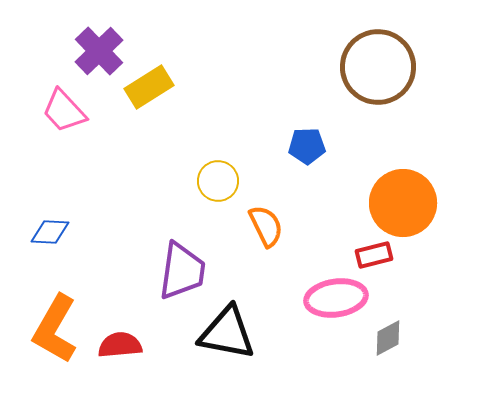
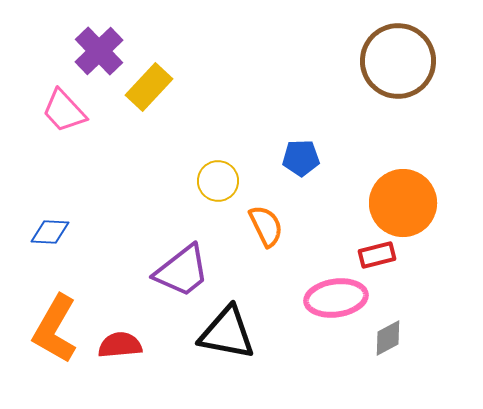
brown circle: moved 20 px right, 6 px up
yellow rectangle: rotated 15 degrees counterclockwise
blue pentagon: moved 6 px left, 12 px down
red rectangle: moved 3 px right
purple trapezoid: rotated 44 degrees clockwise
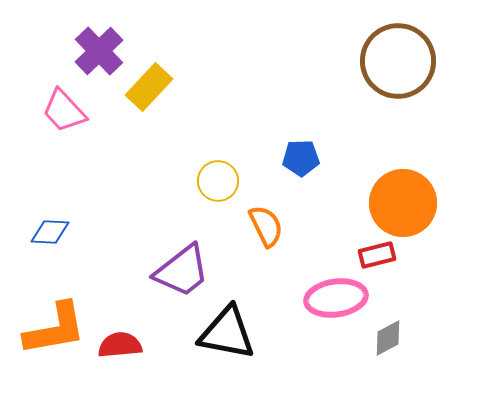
orange L-shape: rotated 130 degrees counterclockwise
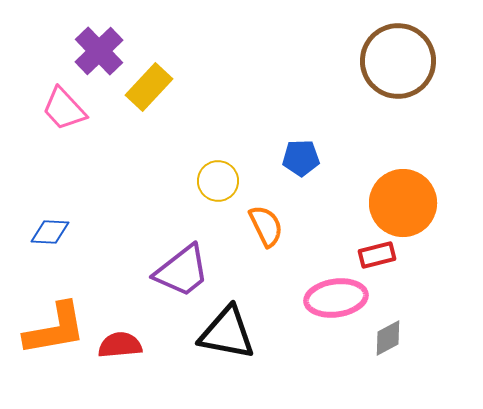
pink trapezoid: moved 2 px up
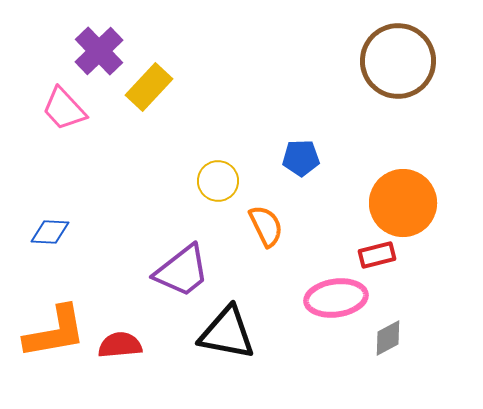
orange L-shape: moved 3 px down
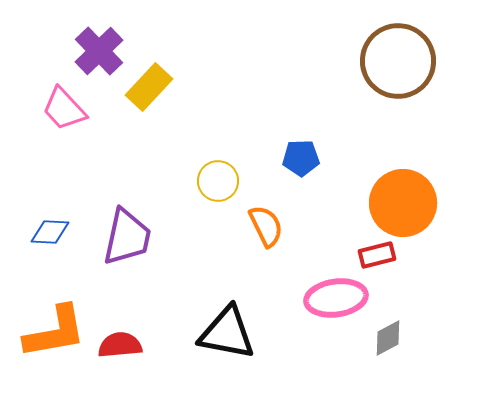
purple trapezoid: moved 55 px left, 34 px up; rotated 40 degrees counterclockwise
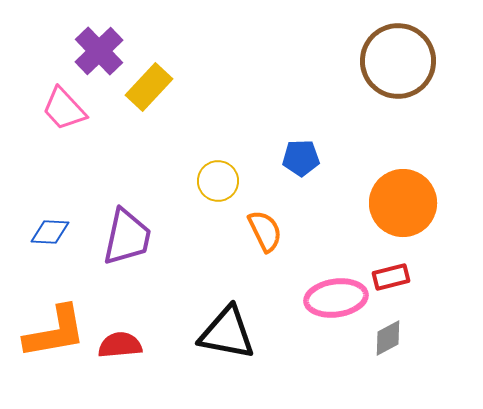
orange semicircle: moved 1 px left, 5 px down
red rectangle: moved 14 px right, 22 px down
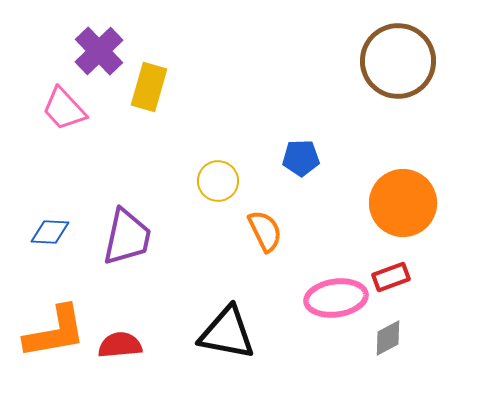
yellow rectangle: rotated 27 degrees counterclockwise
red rectangle: rotated 6 degrees counterclockwise
